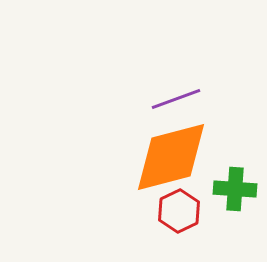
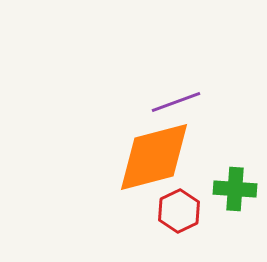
purple line: moved 3 px down
orange diamond: moved 17 px left
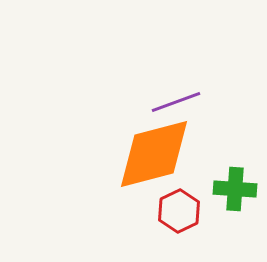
orange diamond: moved 3 px up
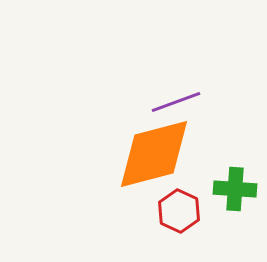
red hexagon: rotated 9 degrees counterclockwise
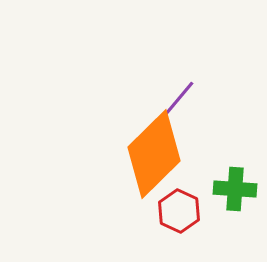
purple line: rotated 30 degrees counterclockwise
orange diamond: rotated 30 degrees counterclockwise
